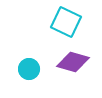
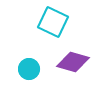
cyan square: moved 13 px left
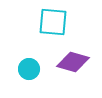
cyan square: rotated 20 degrees counterclockwise
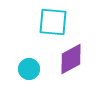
purple diamond: moved 2 px left, 3 px up; rotated 44 degrees counterclockwise
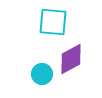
cyan circle: moved 13 px right, 5 px down
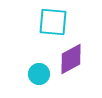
cyan circle: moved 3 px left
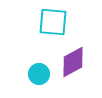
purple diamond: moved 2 px right, 3 px down
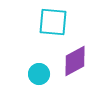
purple diamond: moved 2 px right, 1 px up
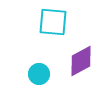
purple diamond: moved 6 px right
